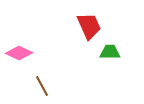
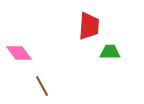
red trapezoid: rotated 28 degrees clockwise
pink diamond: rotated 28 degrees clockwise
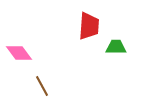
green trapezoid: moved 6 px right, 5 px up
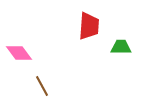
green trapezoid: moved 5 px right
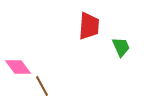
green trapezoid: rotated 65 degrees clockwise
pink diamond: moved 1 px left, 14 px down
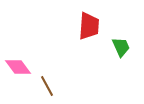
brown line: moved 5 px right
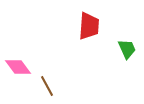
green trapezoid: moved 6 px right, 2 px down
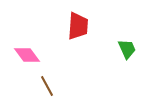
red trapezoid: moved 11 px left
pink diamond: moved 9 px right, 12 px up
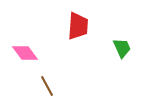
green trapezoid: moved 5 px left, 1 px up
pink diamond: moved 2 px left, 2 px up
